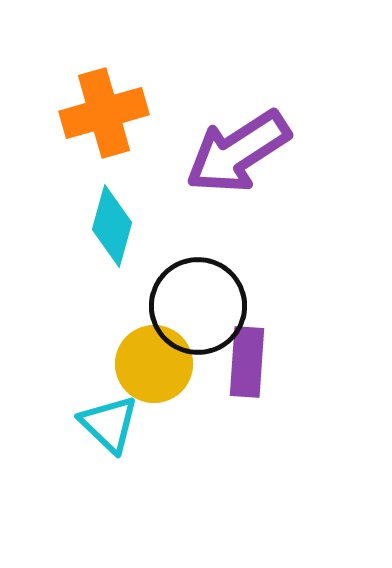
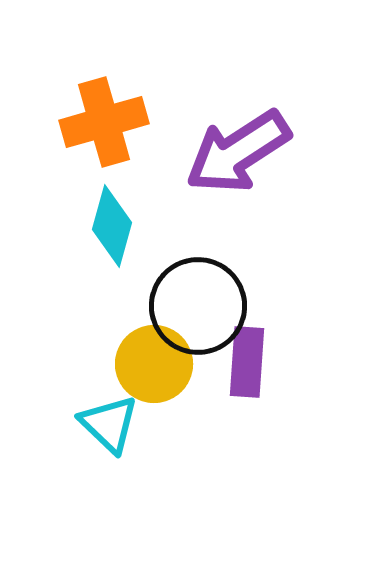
orange cross: moved 9 px down
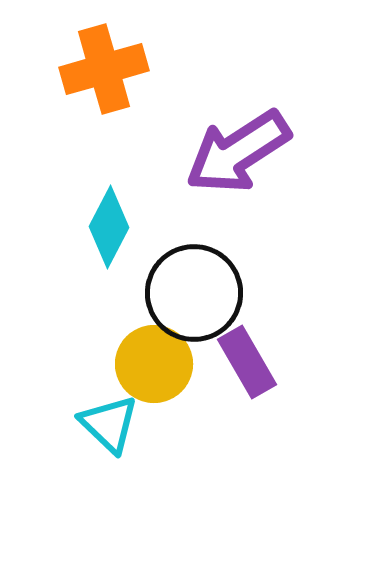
orange cross: moved 53 px up
cyan diamond: moved 3 px left, 1 px down; rotated 12 degrees clockwise
black circle: moved 4 px left, 13 px up
purple rectangle: rotated 34 degrees counterclockwise
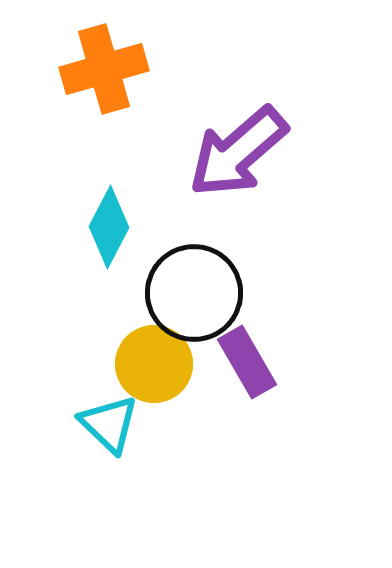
purple arrow: rotated 8 degrees counterclockwise
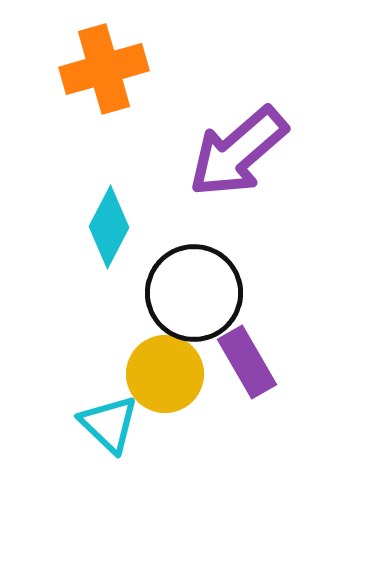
yellow circle: moved 11 px right, 10 px down
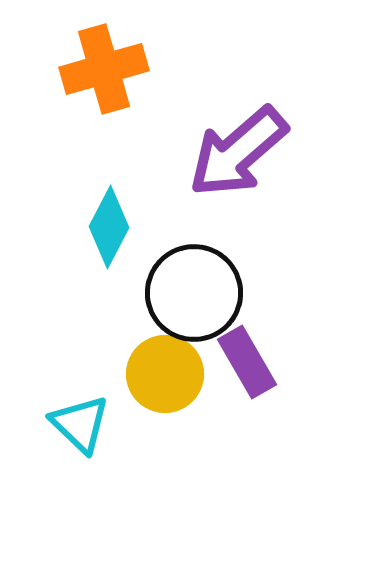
cyan triangle: moved 29 px left
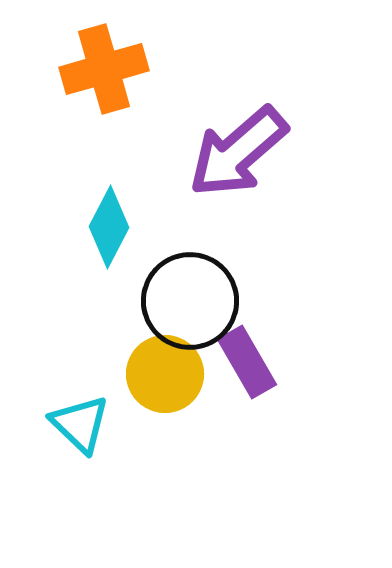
black circle: moved 4 px left, 8 px down
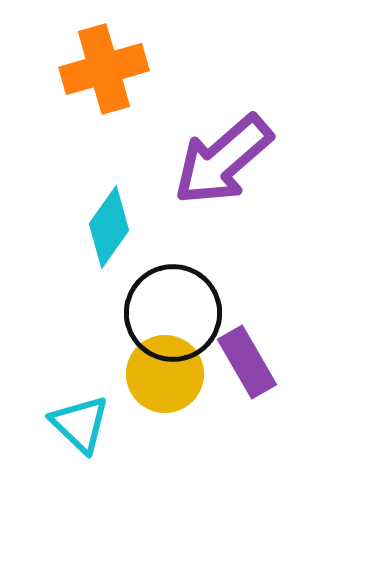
purple arrow: moved 15 px left, 8 px down
cyan diamond: rotated 8 degrees clockwise
black circle: moved 17 px left, 12 px down
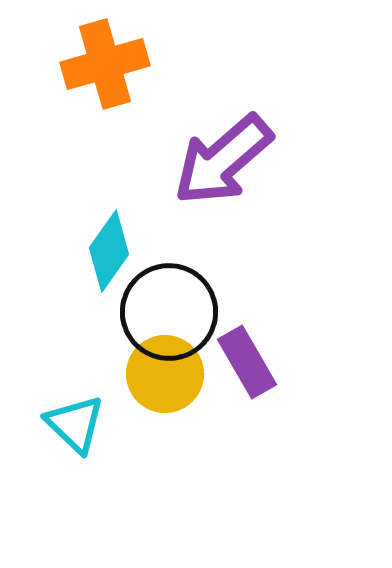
orange cross: moved 1 px right, 5 px up
cyan diamond: moved 24 px down
black circle: moved 4 px left, 1 px up
cyan triangle: moved 5 px left
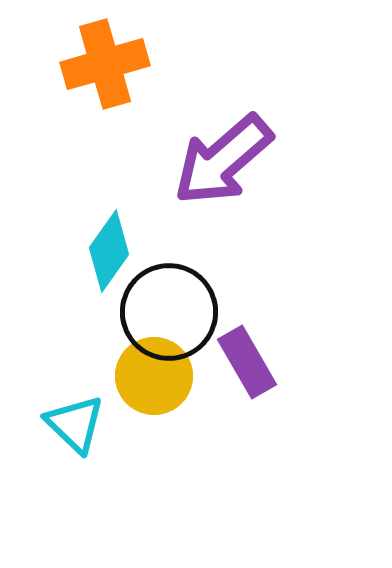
yellow circle: moved 11 px left, 2 px down
